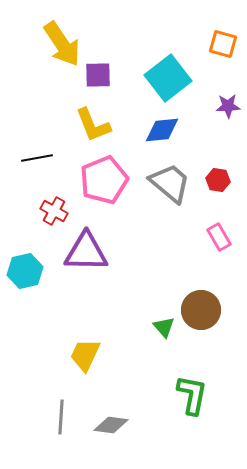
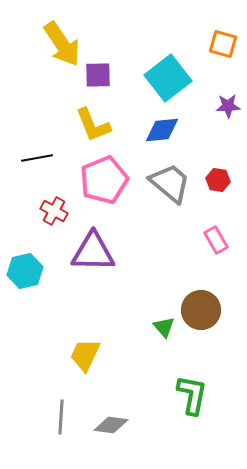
pink rectangle: moved 3 px left, 3 px down
purple triangle: moved 7 px right
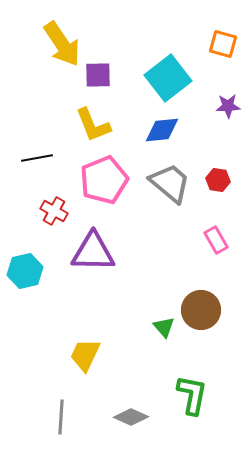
gray diamond: moved 20 px right, 8 px up; rotated 16 degrees clockwise
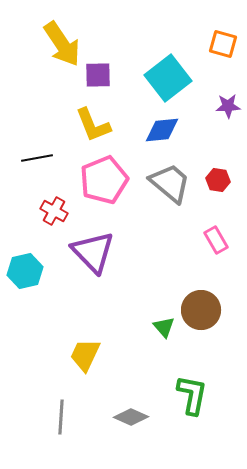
purple triangle: rotated 45 degrees clockwise
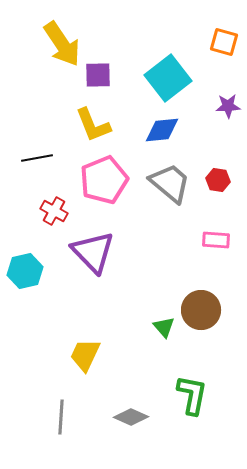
orange square: moved 1 px right, 2 px up
pink rectangle: rotated 56 degrees counterclockwise
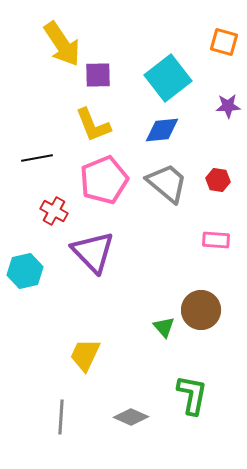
gray trapezoid: moved 3 px left
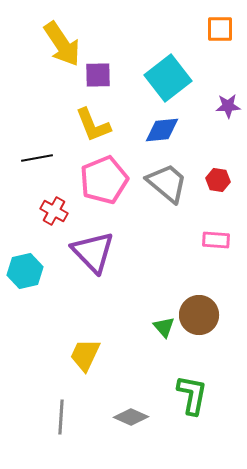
orange square: moved 4 px left, 13 px up; rotated 16 degrees counterclockwise
brown circle: moved 2 px left, 5 px down
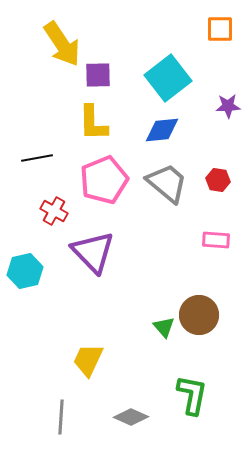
yellow L-shape: moved 2 px up; rotated 21 degrees clockwise
yellow trapezoid: moved 3 px right, 5 px down
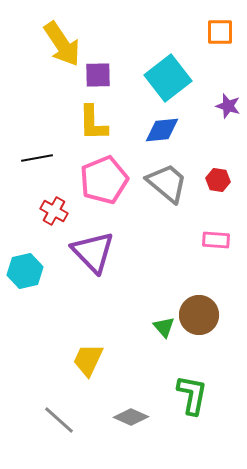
orange square: moved 3 px down
purple star: rotated 20 degrees clockwise
gray line: moved 2 px left, 3 px down; rotated 52 degrees counterclockwise
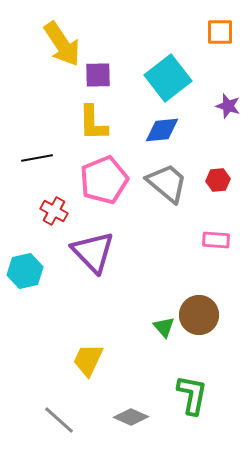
red hexagon: rotated 15 degrees counterclockwise
